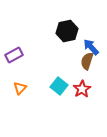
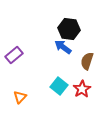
black hexagon: moved 2 px right, 2 px up; rotated 20 degrees clockwise
blue arrow: moved 28 px left; rotated 12 degrees counterclockwise
purple rectangle: rotated 12 degrees counterclockwise
orange triangle: moved 9 px down
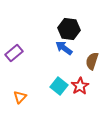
blue arrow: moved 1 px right, 1 px down
purple rectangle: moved 2 px up
brown semicircle: moved 5 px right
red star: moved 2 px left, 3 px up
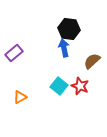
blue arrow: rotated 42 degrees clockwise
brown semicircle: rotated 30 degrees clockwise
red star: rotated 18 degrees counterclockwise
orange triangle: rotated 16 degrees clockwise
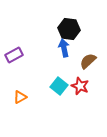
purple rectangle: moved 2 px down; rotated 12 degrees clockwise
brown semicircle: moved 4 px left
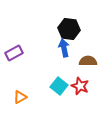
purple rectangle: moved 2 px up
brown semicircle: rotated 42 degrees clockwise
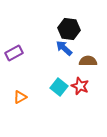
blue arrow: rotated 36 degrees counterclockwise
cyan square: moved 1 px down
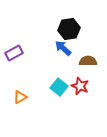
black hexagon: rotated 15 degrees counterclockwise
blue arrow: moved 1 px left
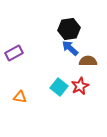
blue arrow: moved 7 px right
red star: rotated 24 degrees clockwise
orange triangle: rotated 40 degrees clockwise
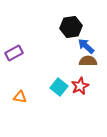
black hexagon: moved 2 px right, 2 px up
blue arrow: moved 16 px right, 2 px up
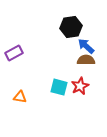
brown semicircle: moved 2 px left, 1 px up
cyan square: rotated 24 degrees counterclockwise
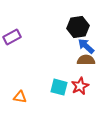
black hexagon: moved 7 px right
purple rectangle: moved 2 px left, 16 px up
